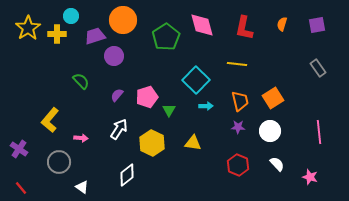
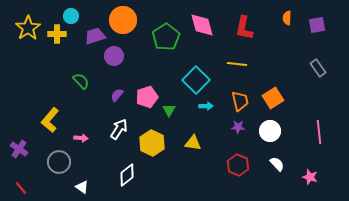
orange semicircle: moved 5 px right, 6 px up; rotated 16 degrees counterclockwise
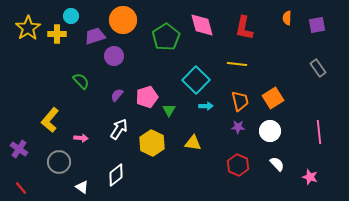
white diamond: moved 11 px left
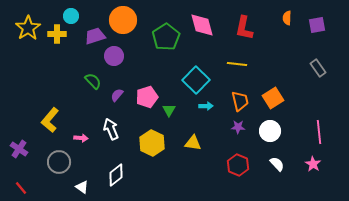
green semicircle: moved 12 px right
white arrow: moved 8 px left; rotated 55 degrees counterclockwise
pink star: moved 3 px right, 13 px up; rotated 14 degrees clockwise
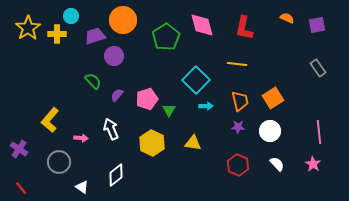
orange semicircle: rotated 112 degrees clockwise
pink pentagon: moved 2 px down
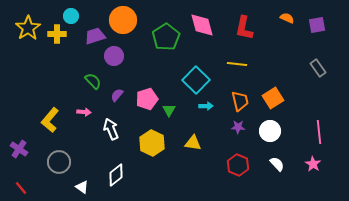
pink arrow: moved 3 px right, 26 px up
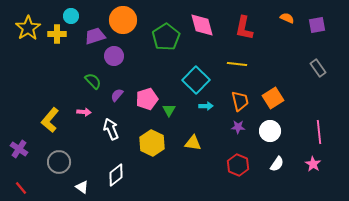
white semicircle: rotated 77 degrees clockwise
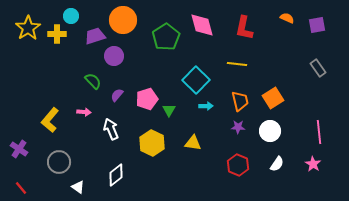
white triangle: moved 4 px left
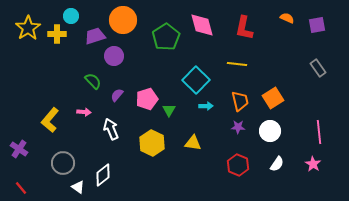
gray circle: moved 4 px right, 1 px down
white diamond: moved 13 px left
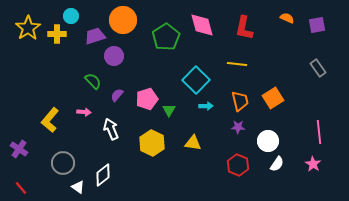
white circle: moved 2 px left, 10 px down
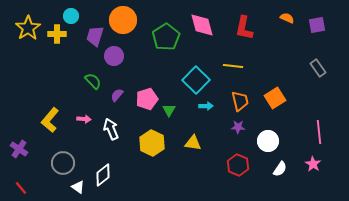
purple trapezoid: rotated 55 degrees counterclockwise
yellow line: moved 4 px left, 2 px down
orange square: moved 2 px right
pink arrow: moved 7 px down
white semicircle: moved 3 px right, 5 px down
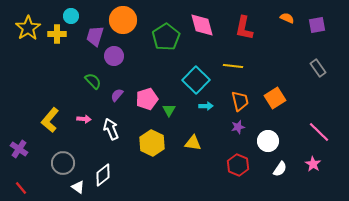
purple star: rotated 16 degrees counterclockwise
pink line: rotated 40 degrees counterclockwise
